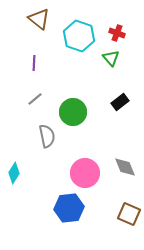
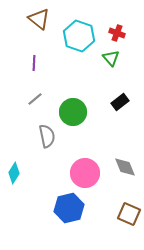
blue hexagon: rotated 8 degrees counterclockwise
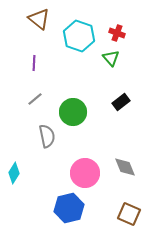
black rectangle: moved 1 px right
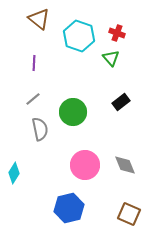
gray line: moved 2 px left
gray semicircle: moved 7 px left, 7 px up
gray diamond: moved 2 px up
pink circle: moved 8 px up
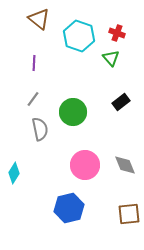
gray line: rotated 14 degrees counterclockwise
brown square: rotated 30 degrees counterclockwise
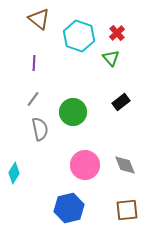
red cross: rotated 28 degrees clockwise
brown square: moved 2 px left, 4 px up
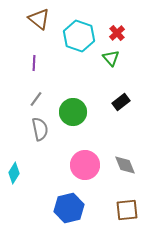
gray line: moved 3 px right
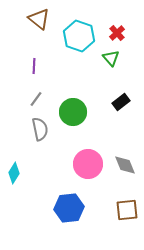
purple line: moved 3 px down
pink circle: moved 3 px right, 1 px up
blue hexagon: rotated 8 degrees clockwise
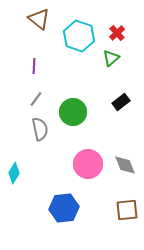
green triangle: rotated 30 degrees clockwise
blue hexagon: moved 5 px left
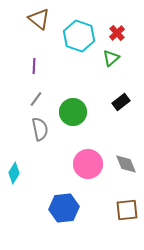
gray diamond: moved 1 px right, 1 px up
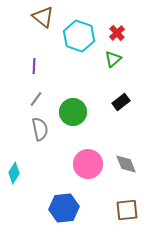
brown triangle: moved 4 px right, 2 px up
green triangle: moved 2 px right, 1 px down
